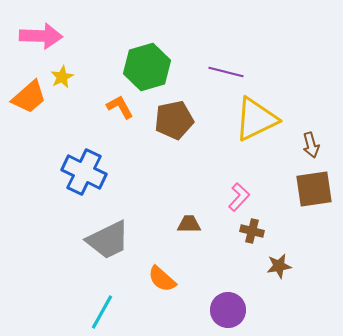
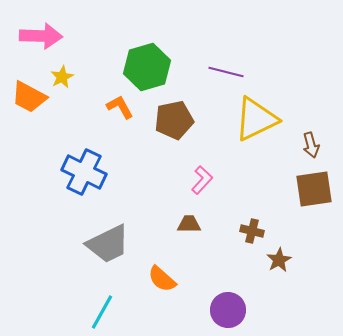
orange trapezoid: rotated 69 degrees clockwise
pink L-shape: moved 37 px left, 17 px up
gray trapezoid: moved 4 px down
brown star: moved 6 px up; rotated 20 degrees counterclockwise
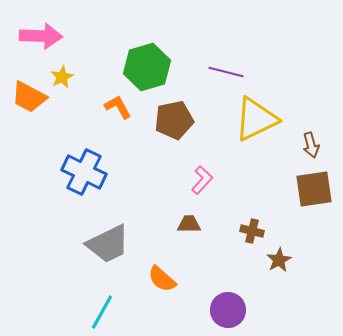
orange L-shape: moved 2 px left
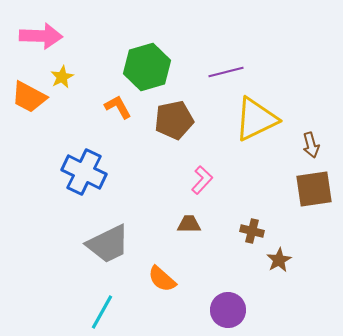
purple line: rotated 28 degrees counterclockwise
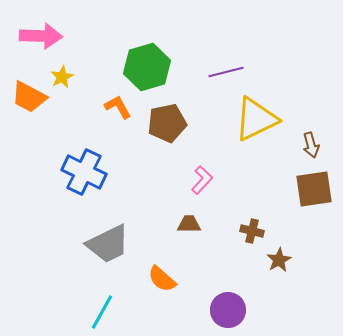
brown pentagon: moved 7 px left, 3 px down
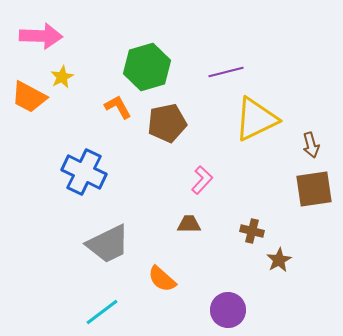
cyan line: rotated 24 degrees clockwise
